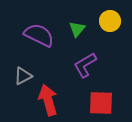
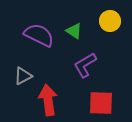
green triangle: moved 3 px left, 2 px down; rotated 36 degrees counterclockwise
red arrow: rotated 8 degrees clockwise
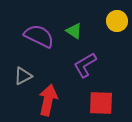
yellow circle: moved 7 px right
purple semicircle: moved 1 px down
red arrow: rotated 20 degrees clockwise
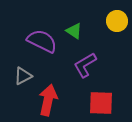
purple semicircle: moved 3 px right, 5 px down
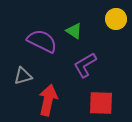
yellow circle: moved 1 px left, 2 px up
gray triangle: rotated 12 degrees clockwise
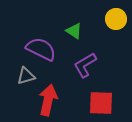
purple semicircle: moved 1 px left, 8 px down
gray triangle: moved 3 px right
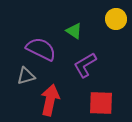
red arrow: moved 2 px right
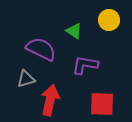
yellow circle: moved 7 px left, 1 px down
purple L-shape: rotated 40 degrees clockwise
gray triangle: moved 3 px down
red square: moved 1 px right, 1 px down
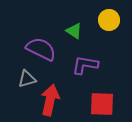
gray triangle: moved 1 px right
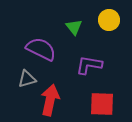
green triangle: moved 4 px up; rotated 18 degrees clockwise
purple L-shape: moved 4 px right
